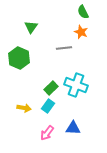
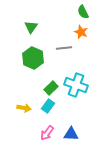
green hexagon: moved 14 px right
blue triangle: moved 2 px left, 6 px down
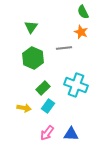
green rectangle: moved 8 px left
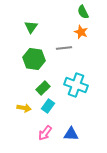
green hexagon: moved 1 px right, 1 px down; rotated 15 degrees counterclockwise
pink arrow: moved 2 px left
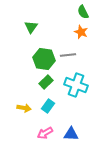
gray line: moved 4 px right, 7 px down
green hexagon: moved 10 px right
green rectangle: moved 3 px right, 6 px up
pink arrow: rotated 21 degrees clockwise
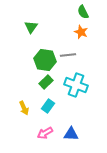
green hexagon: moved 1 px right, 1 px down
yellow arrow: rotated 56 degrees clockwise
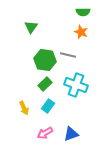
green semicircle: rotated 64 degrees counterclockwise
gray line: rotated 21 degrees clockwise
green rectangle: moved 1 px left, 2 px down
blue triangle: rotated 21 degrees counterclockwise
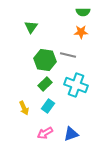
orange star: rotated 24 degrees counterclockwise
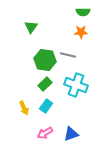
cyan rectangle: moved 2 px left
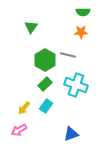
green hexagon: rotated 20 degrees clockwise
yellow arrow: rotated 64 degrees clockwise
pink arrow: moved 26 px left, 3 px up
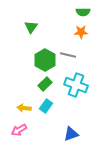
yellow arrow: rotated 56 degrees clockwise
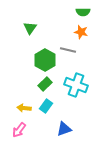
green triangle: moved 1 px left, 1 px down
orange star: rotated 16 degrees clockwise
gray line: moved 5 px up
pink arrow: rotated 21 degrees counterclockwise
blue triangle: moved 7 px left, 5 px up
